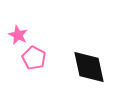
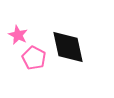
black diamond: moved 21 px left, 20 px up
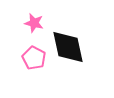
pink star: moved 16 px right, 12 px up; rotated 12 degrees counterclockwise
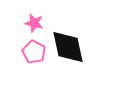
pink pentagon: moved 6 px up
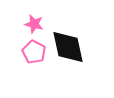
pink star: moved 1 px down
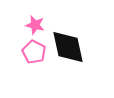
pink star: moved 1 px right, 1 px down
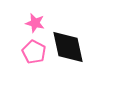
pink star: moved 2 px up
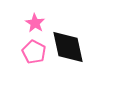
pink star: rotated 18 degrees clockwise
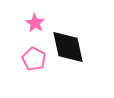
pink pentagon: moved 7 px down
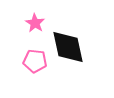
pink pentagon: moved 1 px right, 2 px down; rotated 20 degrees counterclockwise
